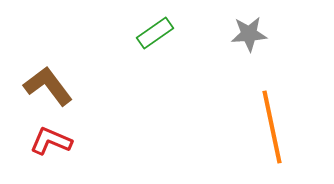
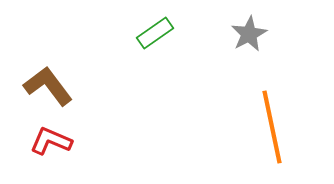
gray star: rotated 24 degrees counterclockwise
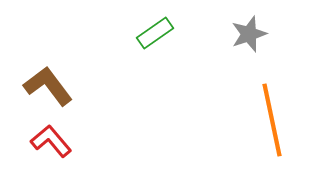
gray star: rotated 9 degrees clockwise
orange line: moved 7 px up
red L-shape: rotated 27 degrees clockwise
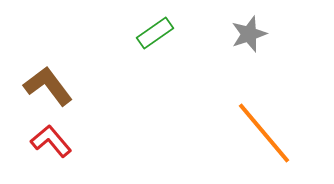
orange line: moved 8 px left, 13 px down; rotated 28 degrees counterclockwise
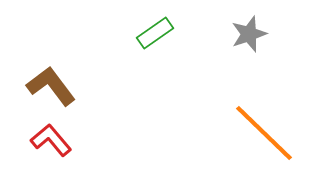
brown L-shape: moved 3 px right
orange line: rotated 6 degrees counterclockwise
red L-shape: moved 1 px up
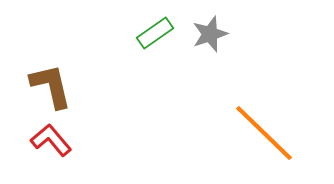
gray star: moved 39 px left
brown L-shape: rotated 24 degrees clockwise
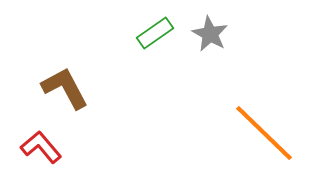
gray star: rotated 24 degrees counterclockwise
brown L-shape: moved 14 px right, 2 px down; rotated 15 degrees counterclockwise
red L-shape: moved 10 px left, 7 px down
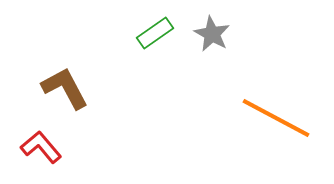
gray star: moved 2 px right
orange line: moved 12 px right, 15 px up; rotated 16 degrees counterclockwise
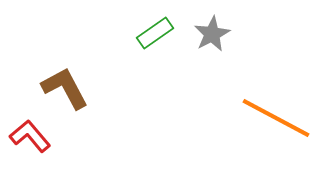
gray star: rotated 15 degrees clockwise
red L-shape: moved 11 px left, 11 px up
